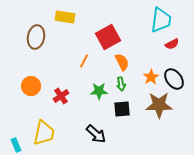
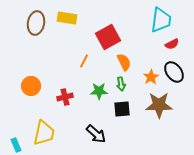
yellow rectangle: moved 2 px right, 1 px down
brown ellipse: moved 14 px up
orange semicircle: moved 2 px right
black ellipse: moved 7 px up
red cross: moved 4 px right, 1 px down; rotated 21 degrees clockwise
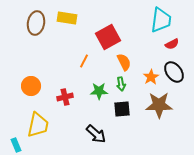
yellow trapezoid: moved 6 px left, 8 px up
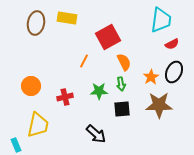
black ellipse: rotated 60 degrees clockwise
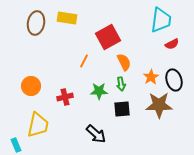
black ellipse: moved 8 px down; rotated 40 degrees counterclockwise
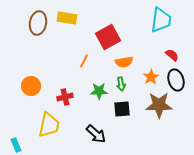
brown ellipse: moved 2 px right
red semicircle: moved 11 px down; rotated 112 degrees counterclockwise
orange semicircle: rotated 108 degrees clockwise
black ellipse: moved 2 px right
yellow trapezoid: moved 11 px right
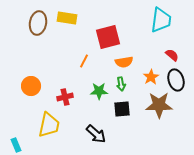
red square: rotated 15 degrees clockwise
